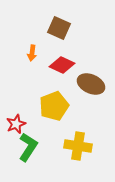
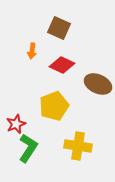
orange arrow: moved 2 px up
brown ellipse: moved 7 px right
green L-shape: moved 1 px down
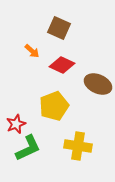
orange arrow: rotated 56 degrees counterclockwise
green L-shape: rotated 32 degrees clockwise
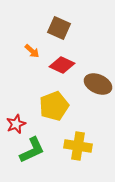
green L-shape: moved 4 px right, 2 px down
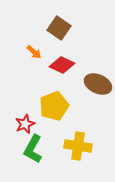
brown square: rotated 10 degrees clockwise
orange arrow: moved 2 px right, 1 px down
red star: moved 9 px right
green L-shape: moved 1 px right, 1 px up; rotated 144 degrees clockwise
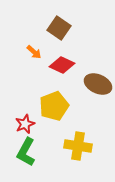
green L-shape: moved 7 px left, 3 px down
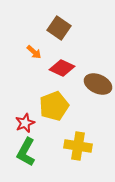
red diamond: moved 3 px down
red star: moved 1 px up
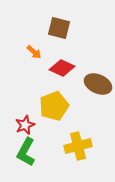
brown square: rotated 20 degrees counterclockwise
red star: moved 2 px down
yellow cross: rotated 24 degrees counterclockwise
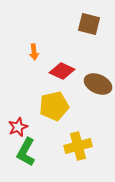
brown square: moved 30 px right, 4 px up
orange arrow: rotated 42 degrees clockwise
red diamond: moved 3 px down
yellow pentagon: rotated 8 degrees clockwise
red star: moved 7 px left, 2 px down
